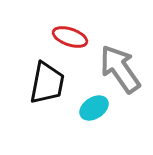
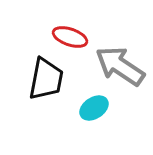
gray arrow: moved 3 px up; rotated 21 degrees counterclockwise
black trapezoid: moved 1 px left, 4 px up
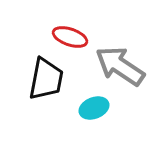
cyan ellipse: rotated 12 degrees clockwise
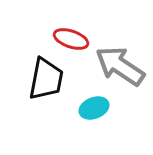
red ellipse: moved 1 px right, 2 px down
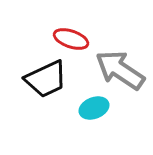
gray arrow: moved 4 px down
black trapezoid: rotated 54 degrees clockwise
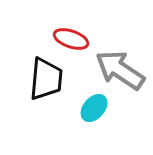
black trapezoid: rotated 60 degrees counterclockwise
cyan ellipse: rotated 28 degrees counterclockwise
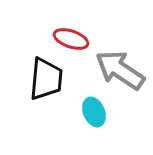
cyan ellipse: moved 4 px down; rotated 64 degrees counterclockwise
